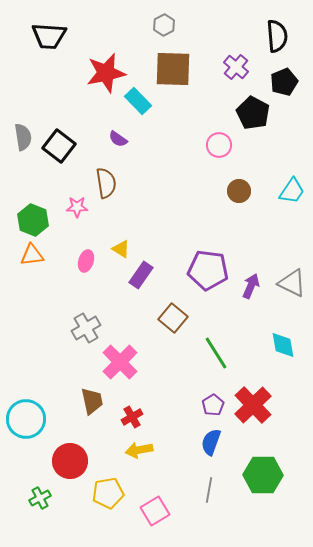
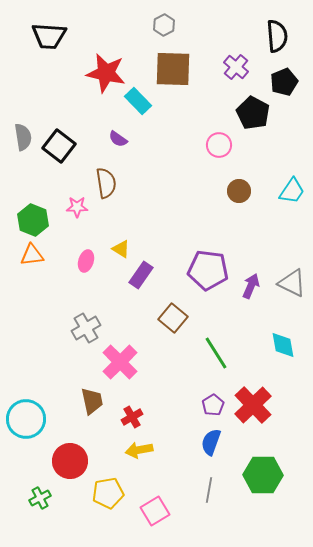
red star at (106, 73): rotated 24 degrees clockwise
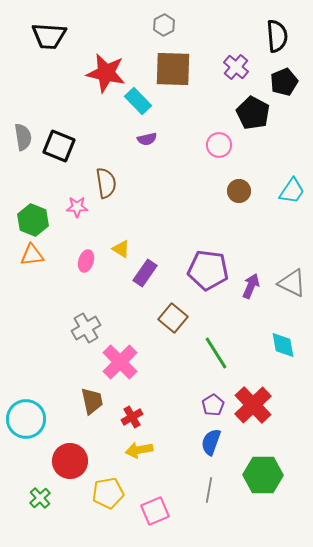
purple semicircle at (118, 139): moved 29 px right; rotated 48 degrees counterclockwise
black square at (59, 146): rotated 16 degrees counterclockwise
purple rectangle at (141, 275): moved 4 px right, 2 px up
green cross at (40, 498): rotated 15 degrees counterclockwise
pink square at (155, 511): rotated 8 degrees clockwise
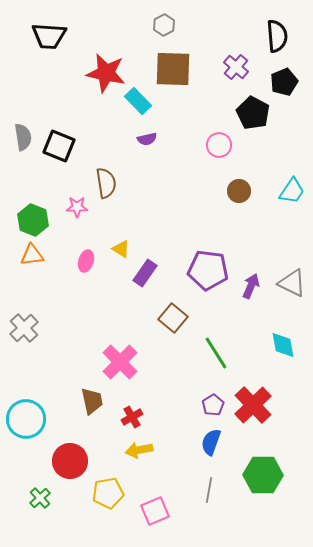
gray cross at (86, 328): moved 62 px left; rotated 12 degrees counterclockwise
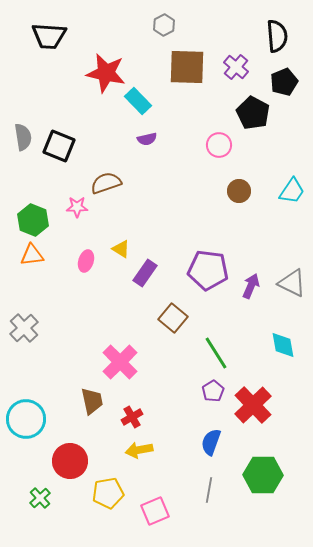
brown square at (173, 69): moved 14 px right, 2 px up
brown semicircle at (106, 183): rotated 100 degrees counterclockwise
purple pentagon at (213, 405): moved 14 px up
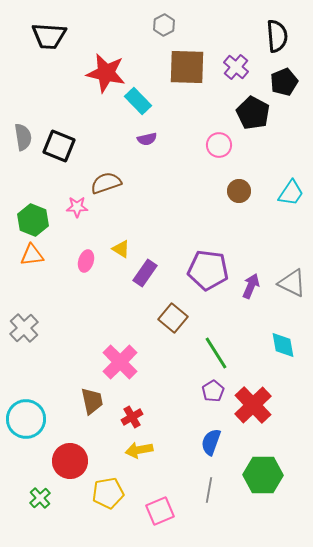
cyan trapezoid at (292, 191): moved 1 px left, 2 px down
pink square at (155, 511): moved 5 px right
